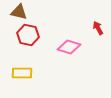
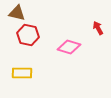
brown triangle: moved 2 px left, 1 px down
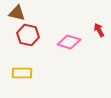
red arrow: moved 1 px right, 2 px down
pink diamond: moved 5 px up
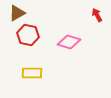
brown triangle: rotated 42 degrees counterclockwise
red arrow: moved 2 px left, 15 px up
yellow rectangle: moved 10 px right
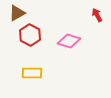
red hexagon: moved 2 px right; rotated 15 degrees clockwise
pink diamond: moved 1 px up
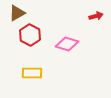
red arrow: moved 1 px left, 1 px down; rotated 104 degrees clockwise
pink diamond: moved 2 px left, 3 px down
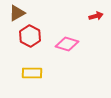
red hexagon: moved 1 px down
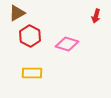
red arrow: rotated 120 degrees clockwise
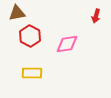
brown triangle: rotated 18 degrees clockwise
pink diamond: rotated 25 degrees counterclockwise
